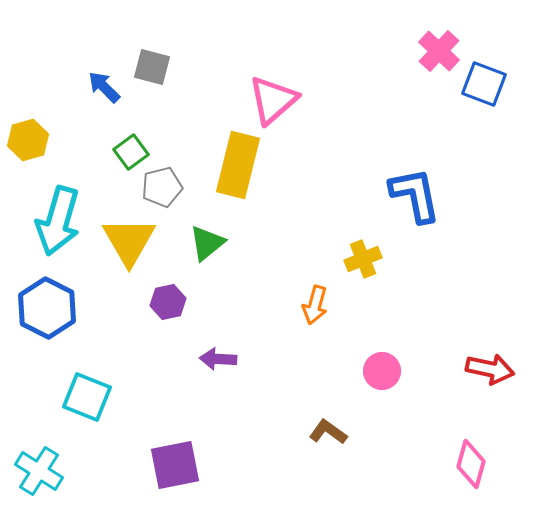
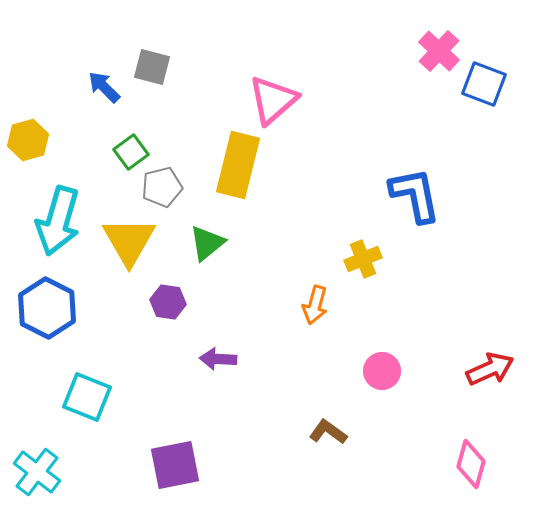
purple hexagon: rotated 20 degrees clockwise
red arrow: rotated 36 degrees counterclockwise
cyan cross: moved 2 px left, 1 px down; rotated 6 degrees clockwise
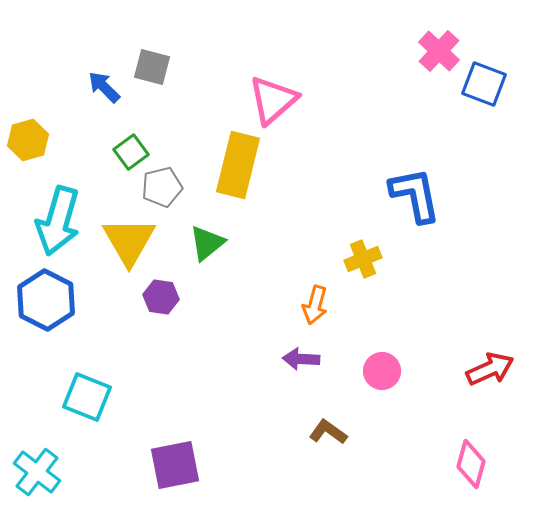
purple hexagon: moved 7 px left, 5 px up
blue hexagon: moved 1 px left, 8 px up
purple arrow: moved 83 px right
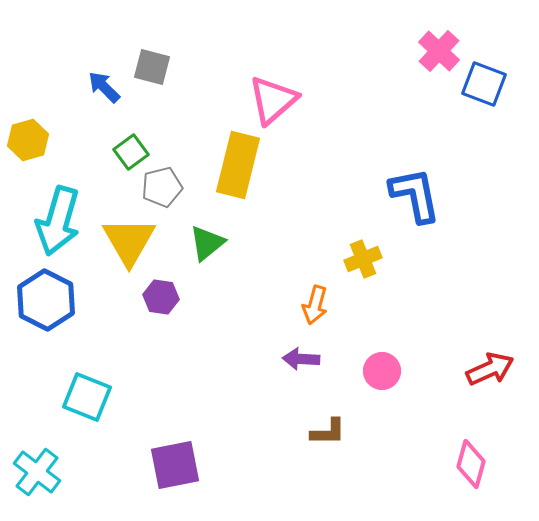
brown L-shape: rotated 144 degrees clockwise
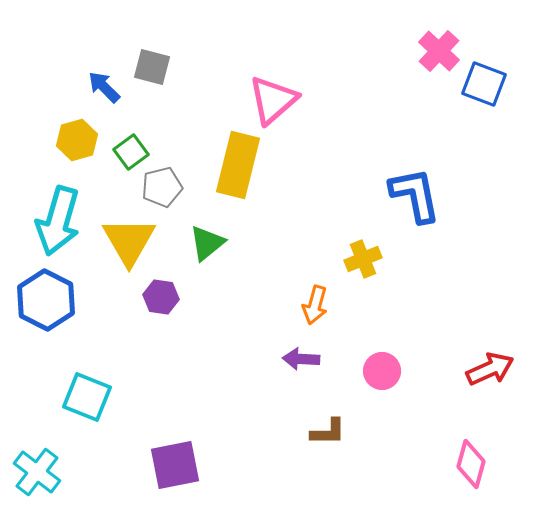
yellow hexagon: moved 49 px right
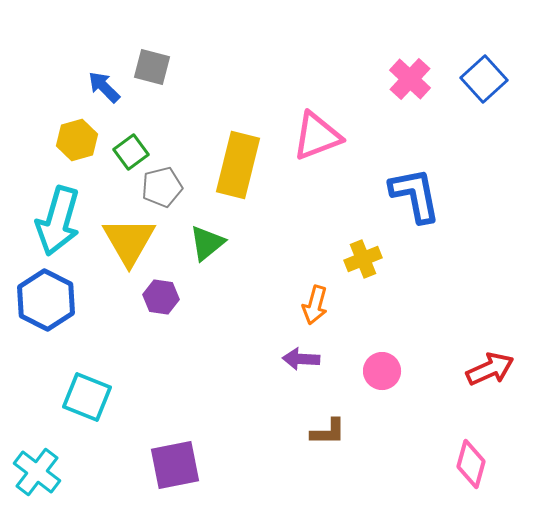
pink cross: moved 29 px left, 28 px down
blue square: moved 5 px up; rotated 27 degrees clockwise
pink triangle: moved 44 px right, 36 px down; rotated 20 degrees clockwise
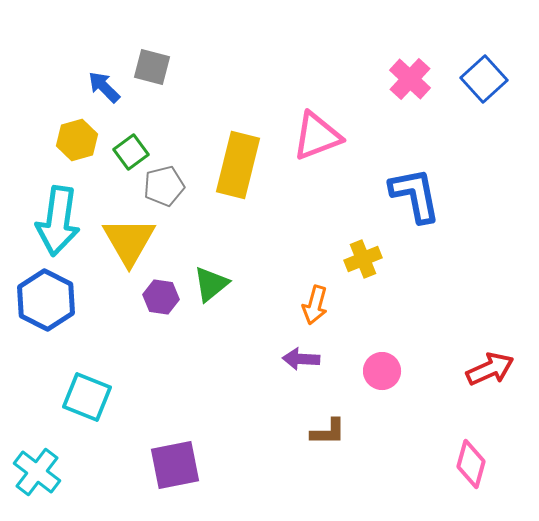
gray pentagon: moved 2 px right, 1 px up
cyan arrow: rotated 8 degrees counterclockwise
green triangle: moved 4 px right, 41 px down
